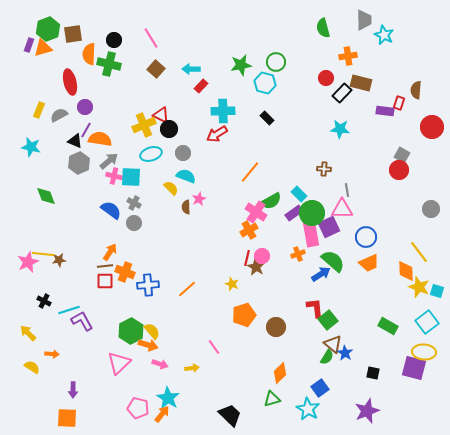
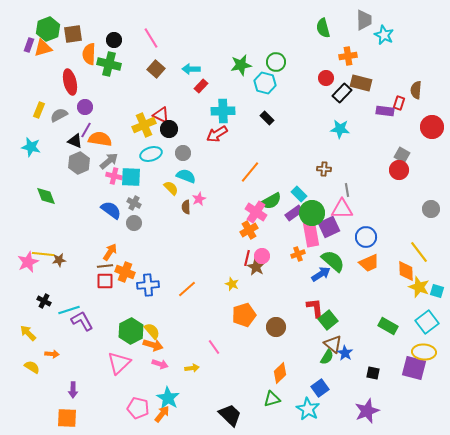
orange arrow at (148, 345): moved 5 px right
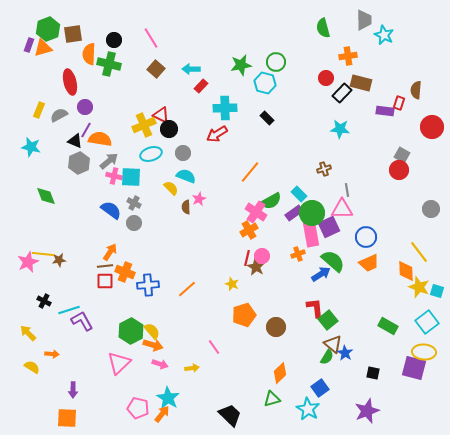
cyan cross at (223, 111): moved 2 px right, 3 px up
brown cross at (324, 169): rotated 24 degrees counterclockwise
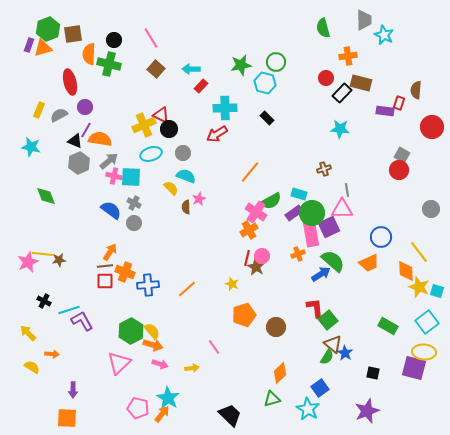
cyan rectangle at (299, 194): rotated 28 degrees counterclockwise
blue circle at (366, 237): moved 15 px right
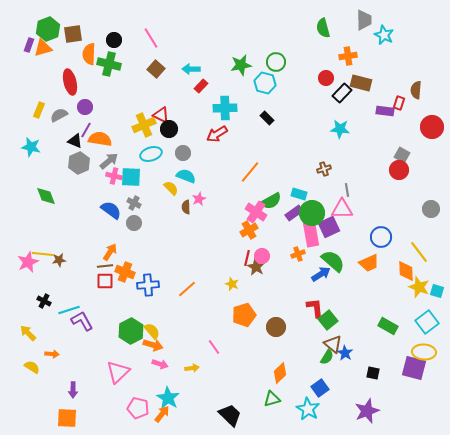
pink triangle at (119, 363): moved 1 px left, 9 px down
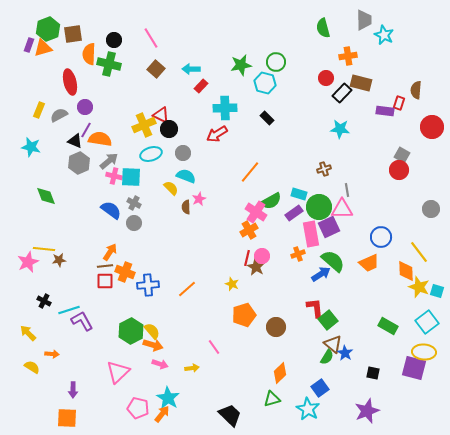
green circle at (312, 213): moved 7 px right, 6 px up
yellow line at (43, 254): moved 1 px right, 5 px up
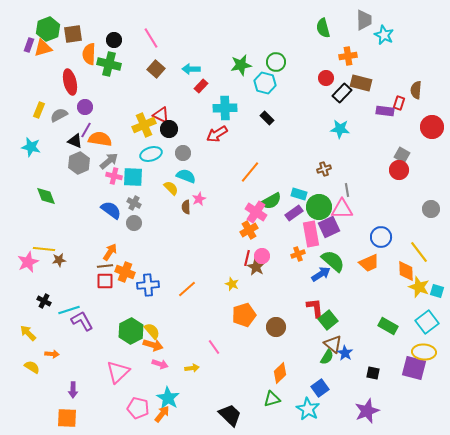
cyan square at (131, 177): moved 2 px right
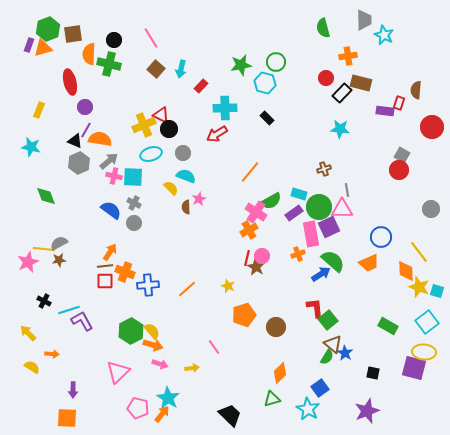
cyan arrow at (191, 69): moved 10 px left; rotated 78 degrees counterclockwise
gray semicircle at (59, 115): moved 128 px down
yellow star at (232, 284): moved 4 px left, 2 px down
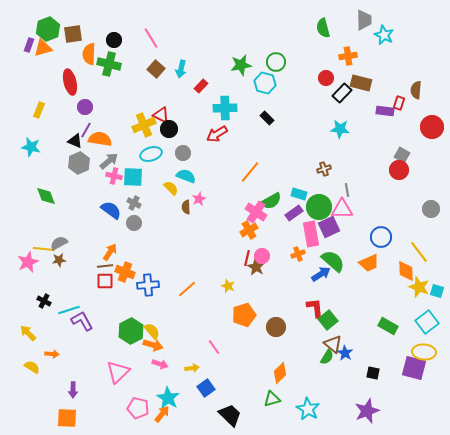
blue square at (320, 388): moved 114 px left
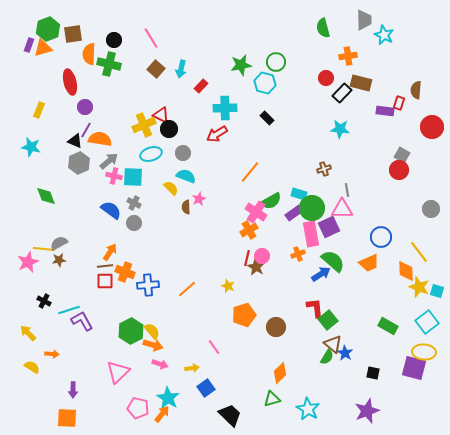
green circle at (319, 207): moved 7 px left, 1 px down
